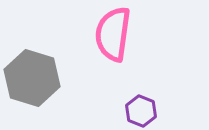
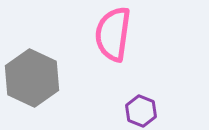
gray hexagon: rotated 8 degrees clockwise
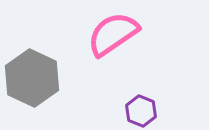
pink semicircle: rotated 48 degrees clockwise
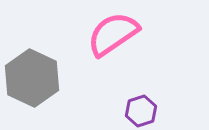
purple hexagon: rotated 20 degrees clockwise
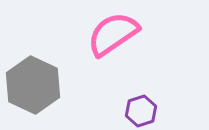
gray hexagon: moved 1 px right, 7 px down
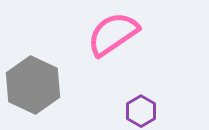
purple hexagon: rotated 12 degrees counterclockwise
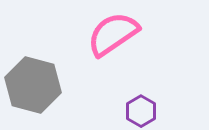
gray hexagon: rotated 10 degrees counterclockwise
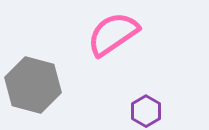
purple hexagon: moved 5 px right
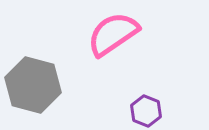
purple hexagon: rotated 8 degrees counterclockwise
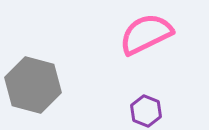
pink semicircle: moved 33 px right; rotated 8 degrees clockwise
